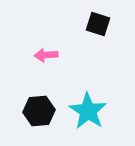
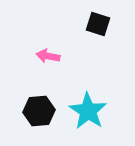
pink arrow: moved 2 px right, 1 px down; rotated 15 degrees clockwise
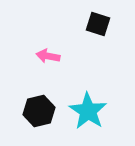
black hexagon: rotated 8 degrees counterclockwise
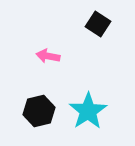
black square: rotated 15 degrees clockwise
cyan star: rotated 6 degrees clockwise
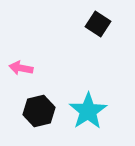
pink arrow: moved 27 px left, 12 px down
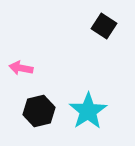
black square: moved 6 px right, 2 px down
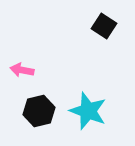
pink arrow: moved 1 px right, 2 px down
cyan star: rotated 18 degrees counterclockwise
